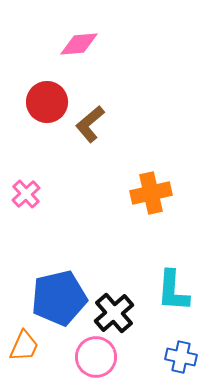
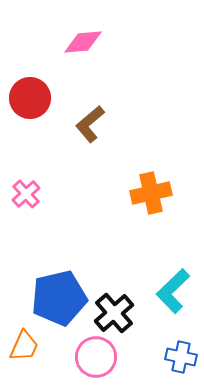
pink diamond: moved 4 px right, 2 px up
red circle: moved 17 px left, 4 px up
cyan L-shape: rotated 42 degrees clockwise
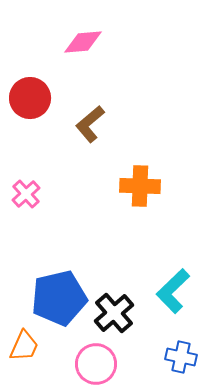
orange cross: moved 11 px left, 7 px up; rotated 15 degrees clockwise
pink circle: moved 7 px down
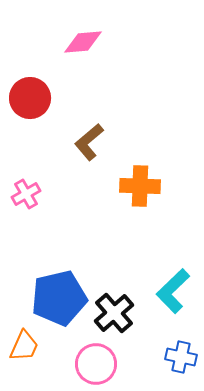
brown L-shape: moved 1 px left, 18 px down
pink cross: rotated 12 degrees clockwise
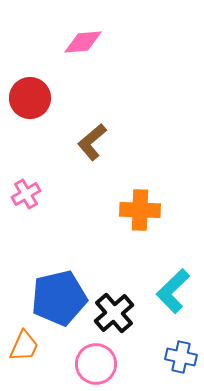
brown L-shape: moved 3 px right
orange cross: moved 24 px down
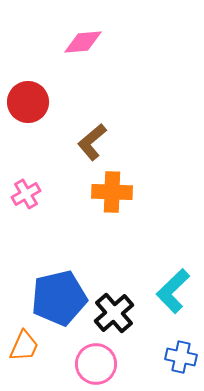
red circle: moved 2 px left, 4 px down
orange cross: moved 28 px left, 18 px up
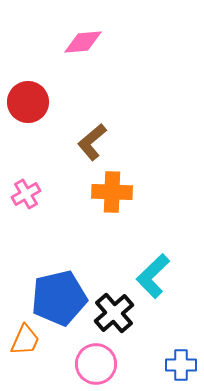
cyan L-shape: moved 20 px left, 15 px up
orange trapezoid: moved 1 px right, 6 px up
blue cross: moved 8 px down; rotated 12 degrees counterclockwise
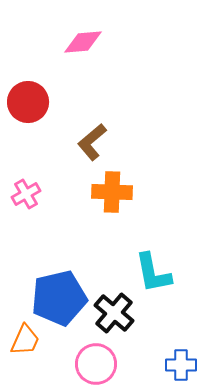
cyan L-shape: moved 3 px up; rotated 57 degrees counterclockwise
black cross: rotated 9 degrees counterclockwise
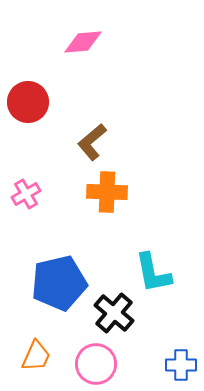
orange cross: moved 5 px left
blue pentagon: moved 15 px up
orange trapezoid: moved 11 px right, 16 px down
